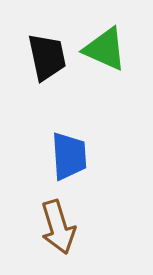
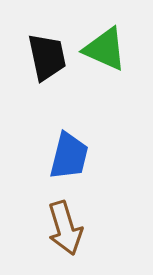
blue trapezoid: rotated 18 degrees clockwise
brown arrow: moved 7 px right, 1 px down
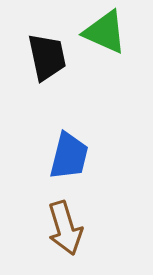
green triangle: moved 17 px up
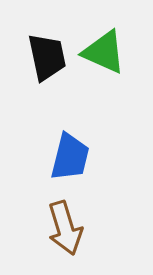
green triangle: moved 1 px left, 20 px down
blue trapezoid: moved 1 px right, 1 px down
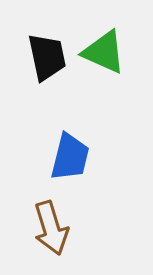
brown arrow: moved 14 px left
